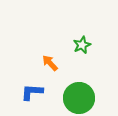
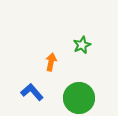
orange arrow: moved 1 px right, 1 px up; rotated 54 degrees clockwise
blue L-shape: rotated 45 degrees clockwise
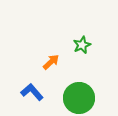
orange arrow: rotated 36 degrees clockwise
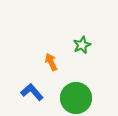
orange arrow: rotated 72 degrees counterclockwise
green circle: moved 3 px left
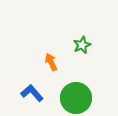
blue L-shape: moved 1 px down
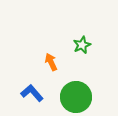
green circle: moved 1 px up
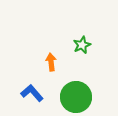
orange arrow: rotated 18 degrees clockwise
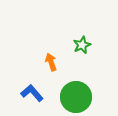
orange arrow: rotated 12 degrees counterclockwise
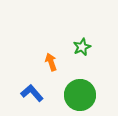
green star: moved 2 px down
green circle: moved 4 px right, 2 px up
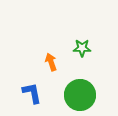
green star: moved 1 px down; rotated 24 degrees clockwise
blue L-shape: rotated 30 degrees clockwise
